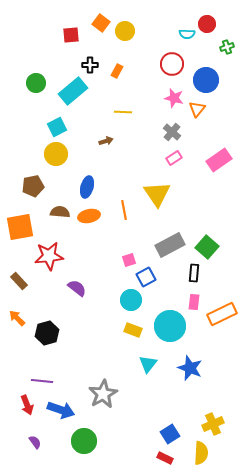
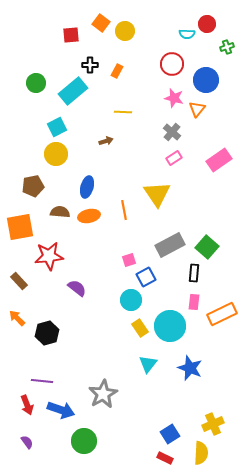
yellow rectangle at (133, 330): moved 7 px right, 2 px up; rotated 36 degrees clockwise
purple semicircle at (35, 442): moved 8 px left
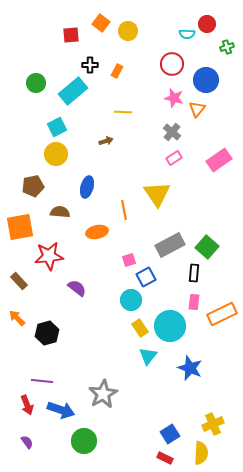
yellow circle at (125, 31): moved 3 px right
orange ellipse at (89, 216): moved 8 px right, 16 px down
cyan triangle at (148, 364): moved 8 px up
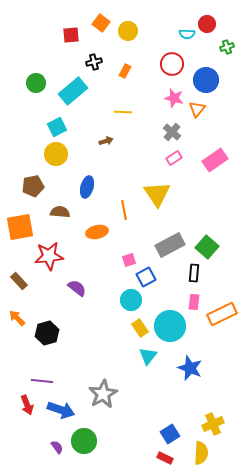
black cross at (90, 65): moved 4 px right, 3 px up; rotated 14 degrees counterclockwise
orange rectangle at (117, 71): moved 8 px right
pink rectangle at (219, 160): moved 4 px left
purple semicircle at (27, 442): moved 30 px right, 5 px down
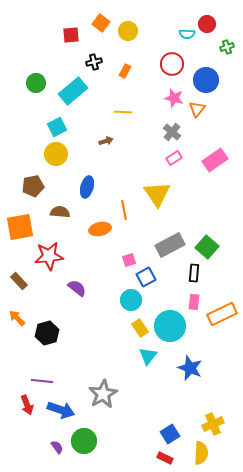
orange ellipse at (97, 232): moved 3 px right, 3 px up
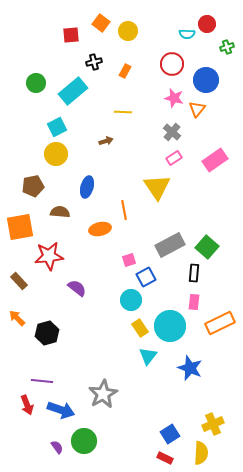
yellow triangle at (157, 194): moved 7 px up
orange rectangle at (222, 314): moved 2 px left, 9 px down
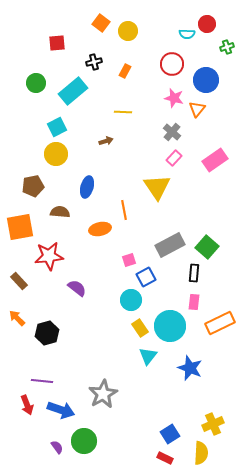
red square at (71, 35): moved 14 px left, 8 px down
pink rectangle at (174, 158): rotated 14 degrees counterclockwise
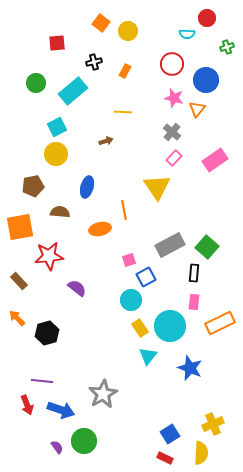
red circle at (207, 24): moved 6 px up
